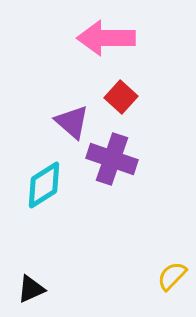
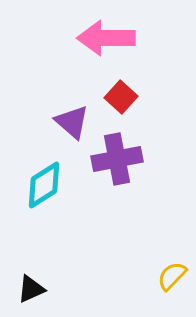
purple cross: moved 5 px right; rotated 30 degrees counterclockwise
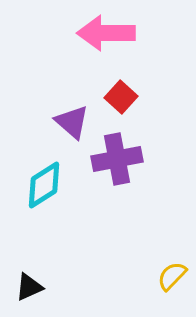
pink arrow: moved 5 px up
black triangle: moved 2 px left, 2 px up
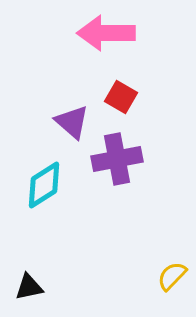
red square: rotated 12 degrees counterclockwise
black triangle: rotated 12 degrees clockwise
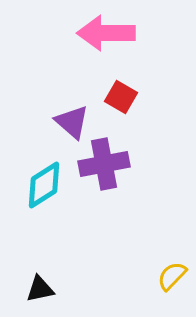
purple cross: moved 13 px left, 5 px down
black triangle: moved 11 px right, 2 px down
